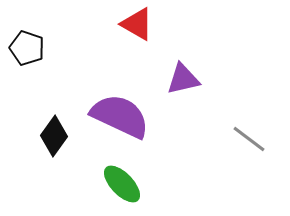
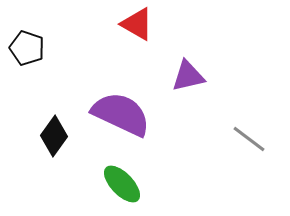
purple triangle: moved 5 px right, 3 px up
purple semicircle: moved 1 px right, 2 px up
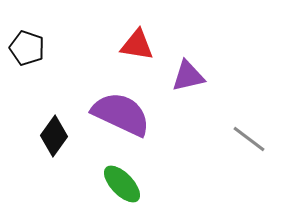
red triangle: moved 21 px down; rotated 21 degrees counterclockwise
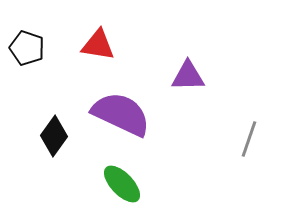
red triangle: moved 39 px left
purple triangle: rotated 12 degrees clockwise
gray line: rotated 72 degrees clockwise
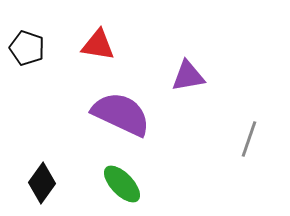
purple triangle: rotated 9 degrees counterclockwise
black diamond: moved 12 px left, 47 px down
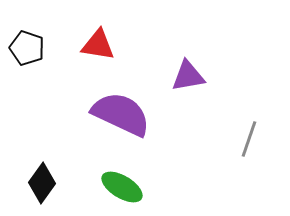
green ellipse: moved 3 px down; rotated 15 degrees counterclockwise
